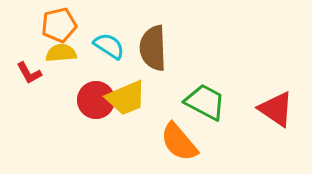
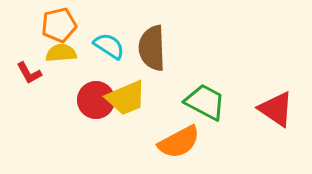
brown semicircle: moved 1 px left
orange semicircle: rotated 78 degrees counterclockwise
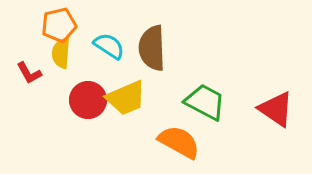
yellow semicircle: rotated 80 degrees counterclockwise
red circle: moved 8 px left
orange semicircle: rotated 123 degrees counterclockwise
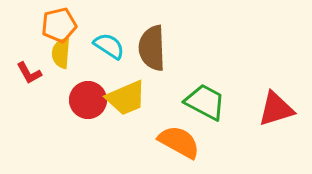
red triangle: rotated 51 degrees counterclockwise
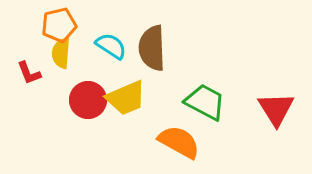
cyan semicircle: moved 2 px right
red L-shape: rotated 8 degrees clockwise
red triangle: rotated 45 degrees counterclockwise
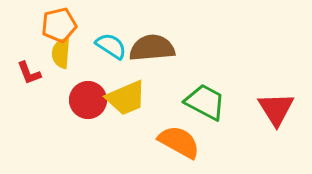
brown semicircle: rotated 87 degrees clockwise
